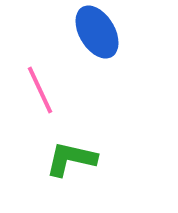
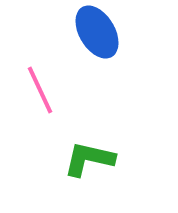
green L-shape: moved 18 px right
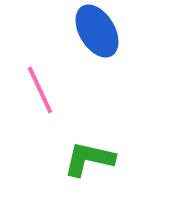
blue ellipse: moved 1 px up
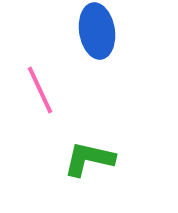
blue ellipse: rotated 22 degrees clockwise
